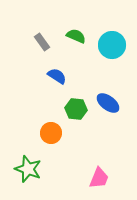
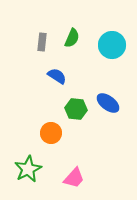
green semicircle: moved 4 px left, 2 px down; rotated 90 degrees clockwise
gray rectangle: rotated 42 degrees clockwise
green star: rotated 24 degrees clockwise
pink trapezoid: moved 25 px left; rotated 20 degrees clockwise
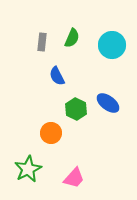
blue semicircle: rotated 150 degrees counterclockwise
green hexagon: rotated 20 degrees clockwise
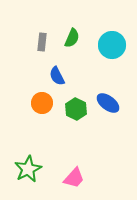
orange circle: moved 9 px left, 30 px up
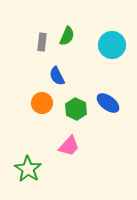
green semicircle: moved 5 px left, 2 px up
green star: rotated 12 degrees counterclockwise
pink trapezoid: moved 5 px left, 32 px up
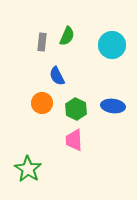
blue ellipse: moved 5 px right, 3 px down; rotated 30 degrees counterclockwise
pink trapezoid: moved 5 px right, 6 px up; rotated 135 degrees clockwise
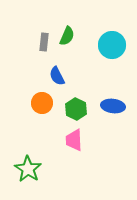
gray rectangle: moved 2 px right
